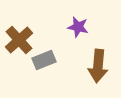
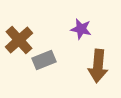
purple star: moved 3 px right, 2 px down
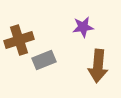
purple star: moved 2 px right, 2 px up; rotated 20 degrees counterclockwise
brown cross: rotated 24 degrees clockwise
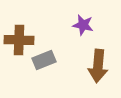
purple star: moved 2 px up; rotated 20 degrees clockwise
brown cross: rotated 20 degrees clockwise
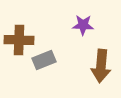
purple star: rotated 10 degrees counterclockwise
brown arrow: moved 3 px right
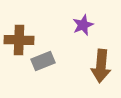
purple star: rotated 25 degrees counterclockwise
gray rectangle: moved 1 px left, 1 px down
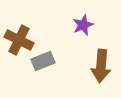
brown cross: rotated 24 degrees clockwise
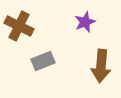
purple star: moved 2 px right, 3 px up
brown cross: moved 14 px up
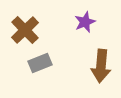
brown cross: moved 6 px right, 4 px down; rotated 20 degrees clockwise
gray rectangle: moved 3 px left, 2 px down
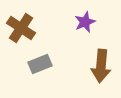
brown cross: moved 4 px left, 2 px up; rotated 12 degrees counterclockwise
gray rectangle: moved 1 px down
